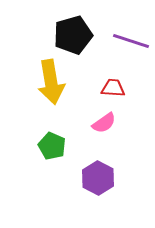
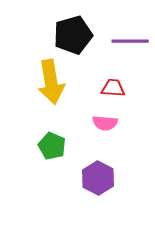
purple line: moved 1 px left; rotated 18 degrees counterclockwise
pink semicircle: moved 1 px right; rotated 40 degrees clockwise
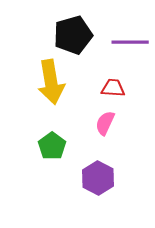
purple line: moved 1 px down
pink semicircle: rotated 110 degrees clockwise
green pentagon: rotated 12 degrees clockwise
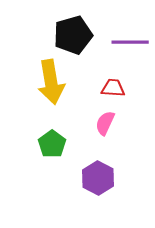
green pentagon: moved 2 px up
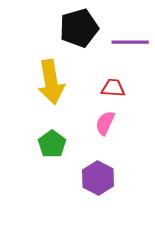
black pentagon: moved 6 px right, 7 px up
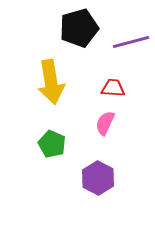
purple line: moved 1 px right; rotated 15 degrees counterclockwise
green pentagon: rotated 12 degrees counterclockwise
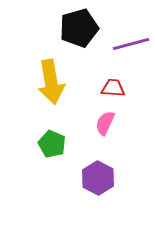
purple line: moved 2 px down
